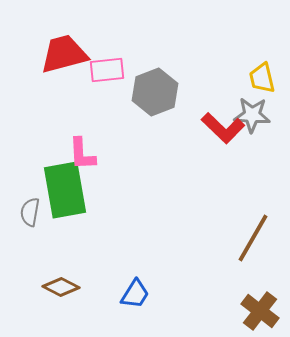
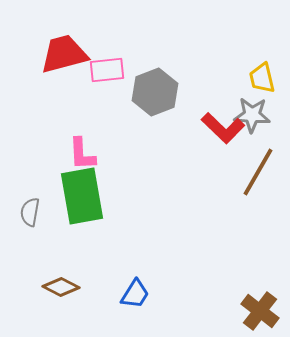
green rectangle: moved 17 px right, 6 px down
brown line: moved 5 px right, 66 px up
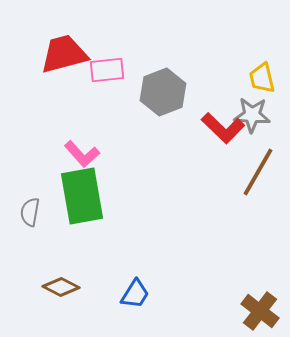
gray hexagon: moved 8 px right
pink L-shape: rotated 39 degrees counterclockwise
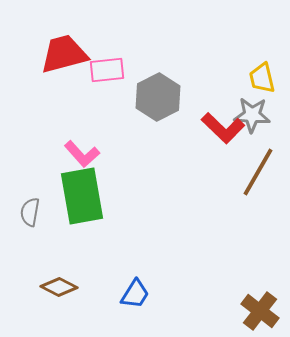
gray hexagon: moved 5 px left, 5 px down; rotated 6 degrees counterclockwise
brown diamond: moved 2 px left
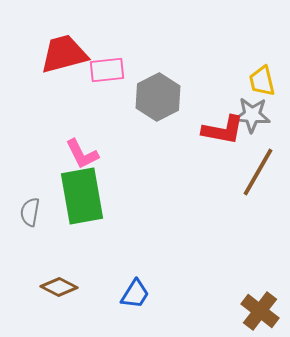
yellow trapezoid: moved 3 px down
red L-shape: moved 2 px down; rotated 33 degrees counterclockwise
pink L-shape: rotated 15 degrees clockwise
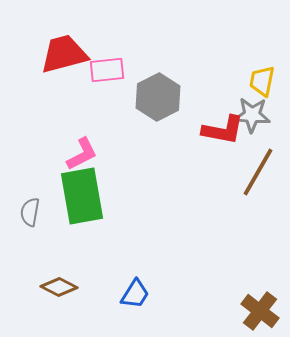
yellow trapezoid: rotated 24 degrees clockwise
pink L-shape: rotated 90 degrees counterclockwise
